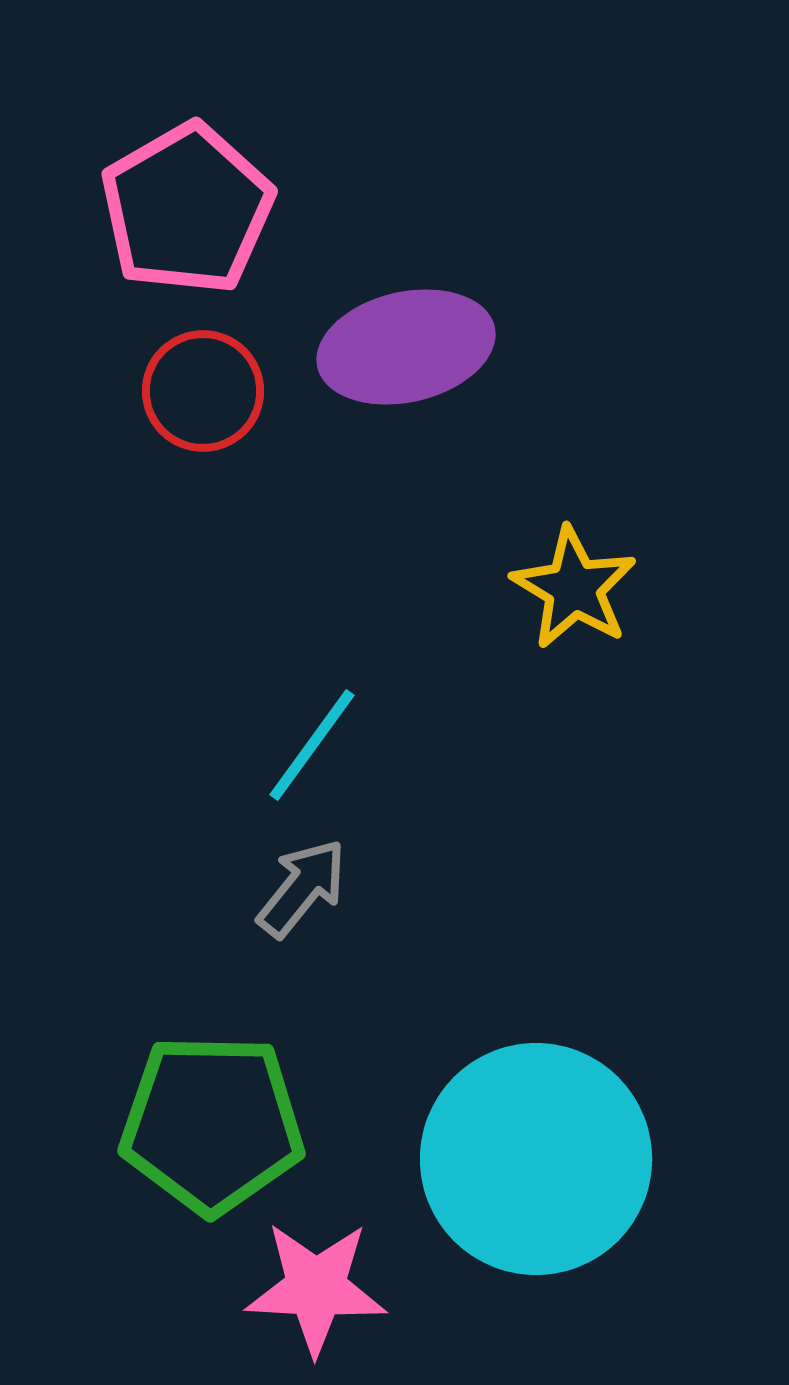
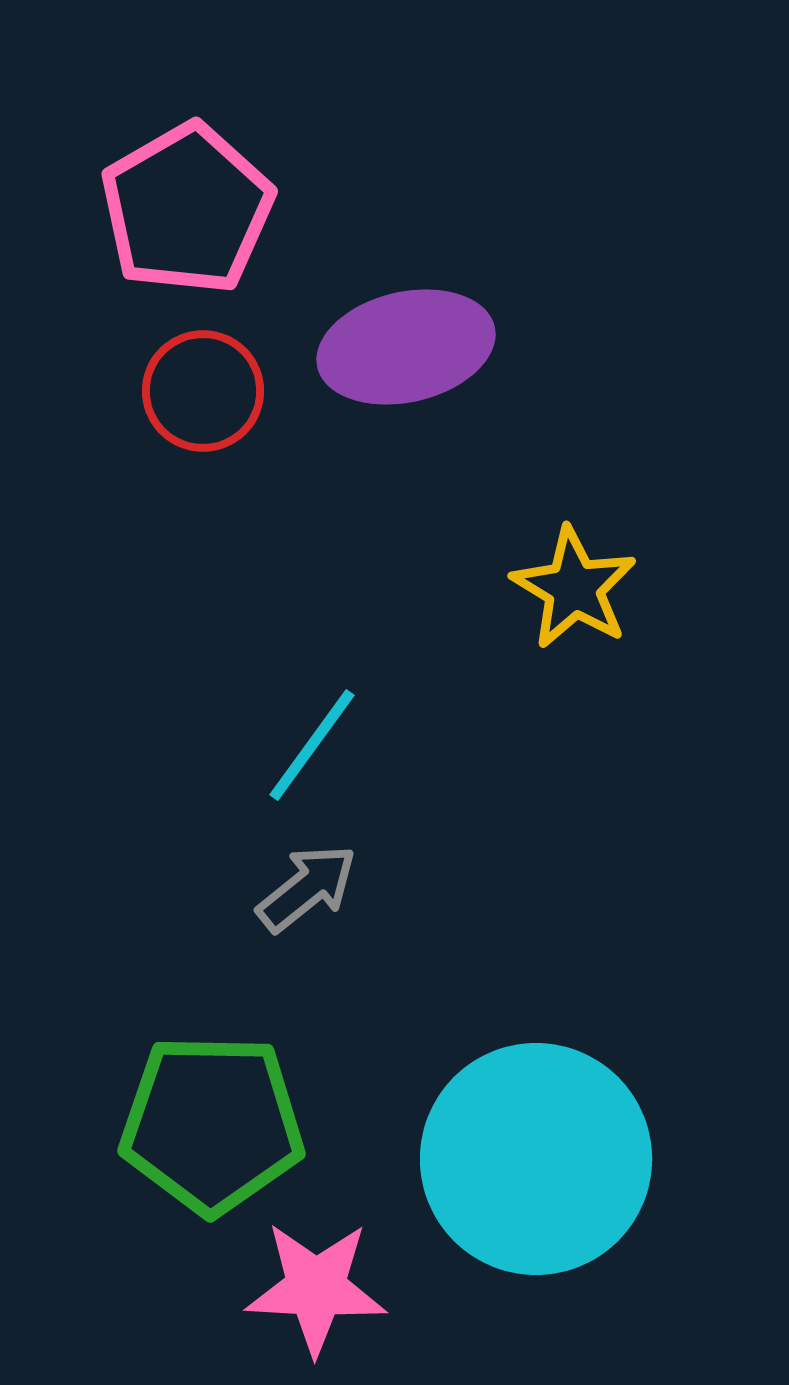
gray arrow: moved 5 px right; rotated 12 degrees clockwise
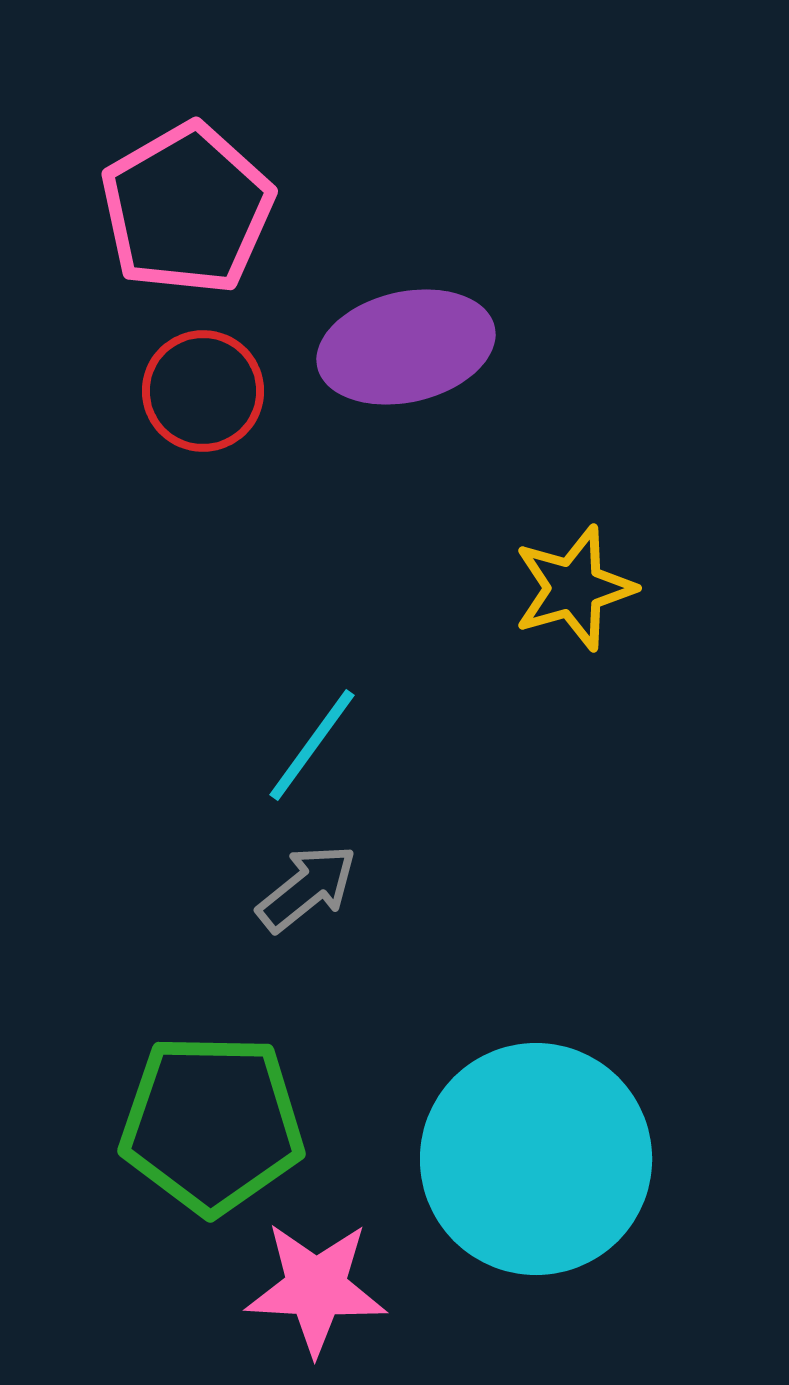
yellow star: rotated 25 degrees clockwise
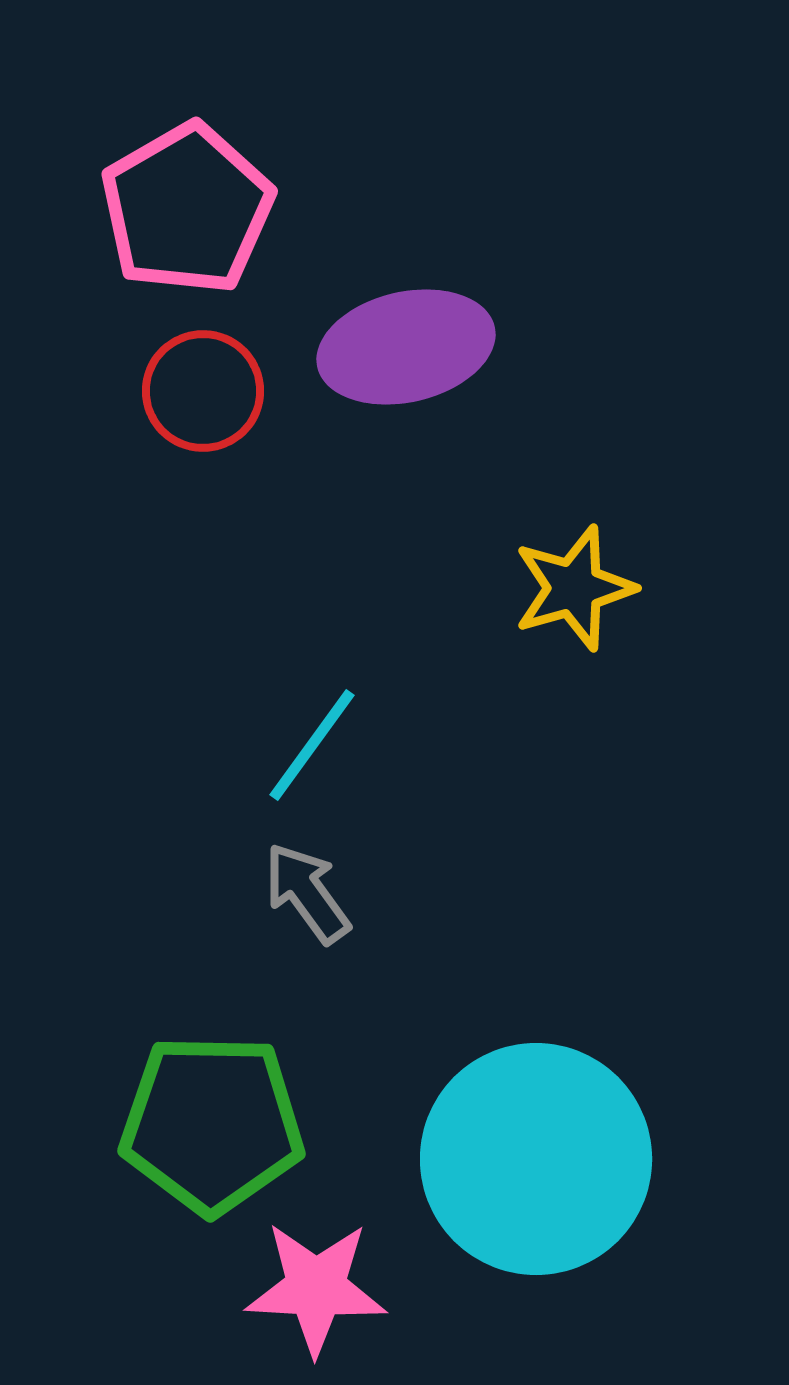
gray arrow: moved 5 px down; rotated 87 degrees counterclockwise
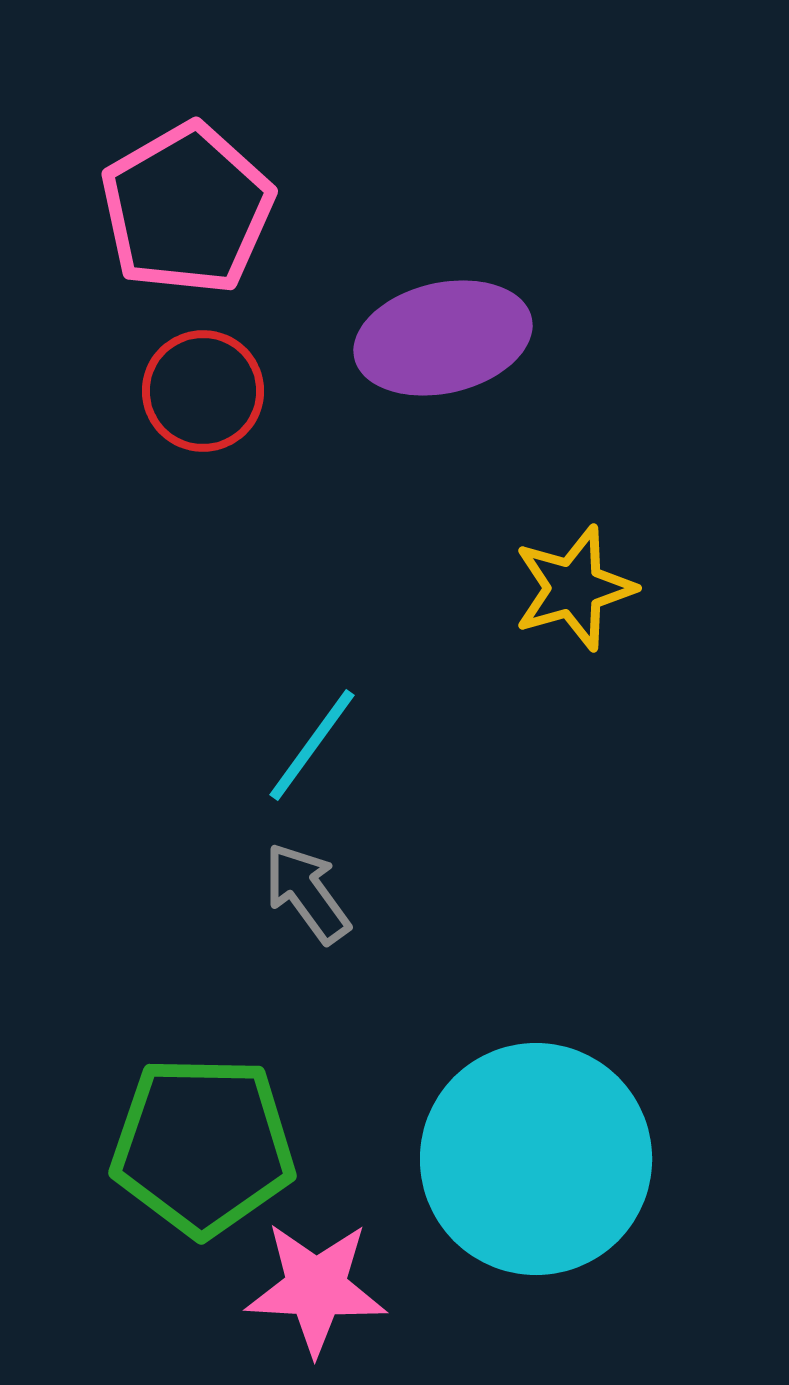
purple ellipse: moved 37 px right, 9 px up
green pentagon: moved 9 px left, 22 px down
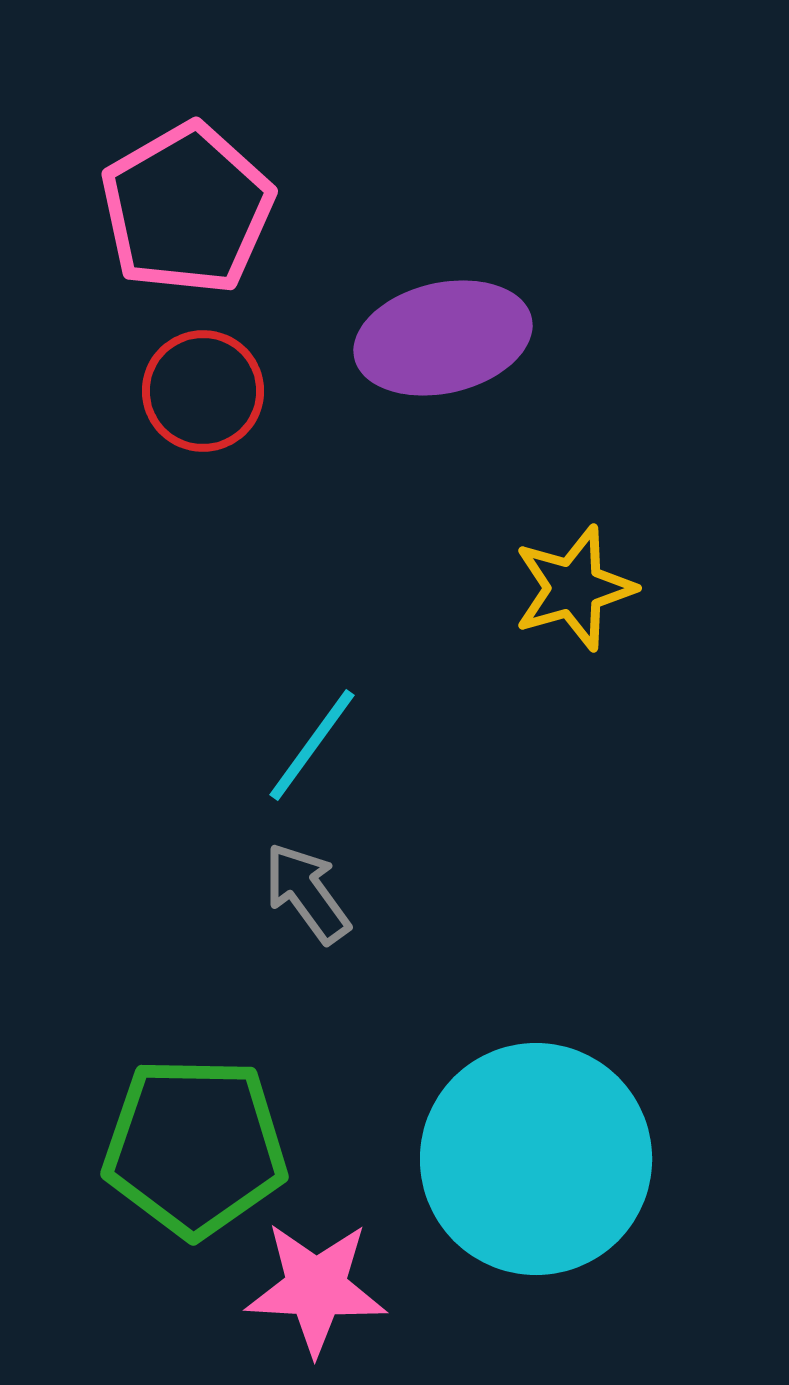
green pentagon: moved 8 px left, 1 px down
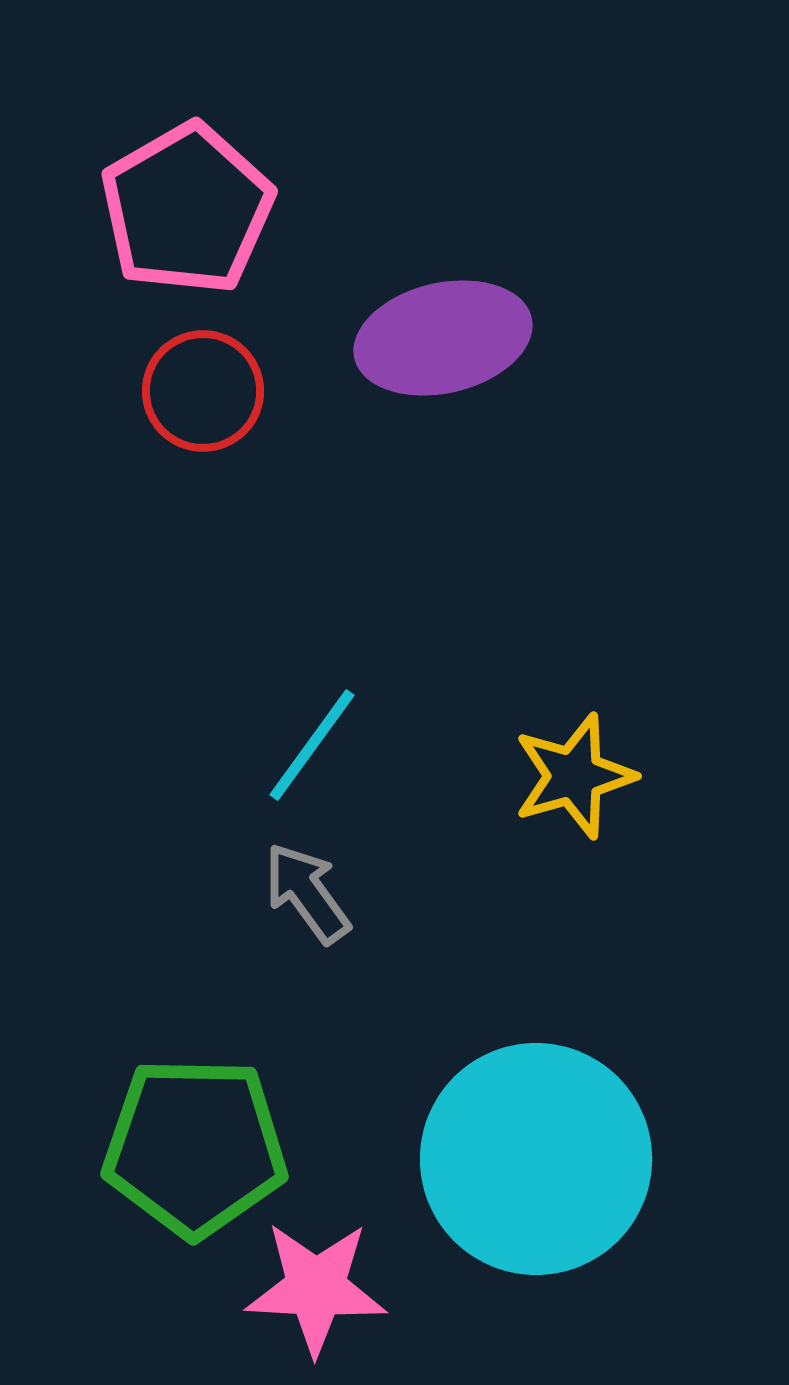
yellow star: moved 188 px down
